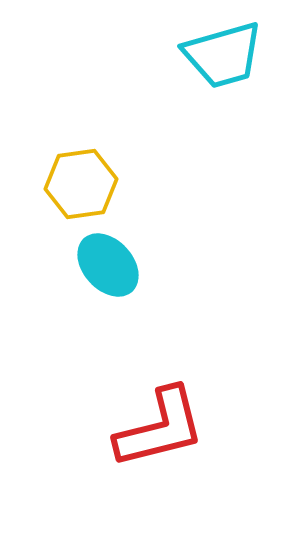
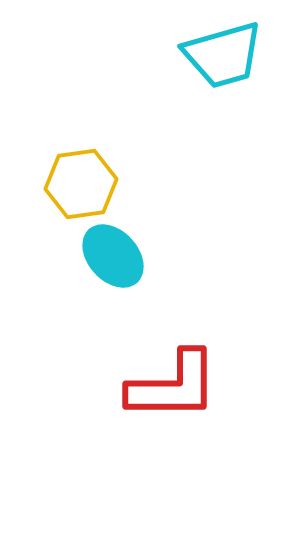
cyan ellipse: moved 5 px right, 9 px up
red L-shape: moved 13 px right, 42 px up; rotated 14 degrees clockwise
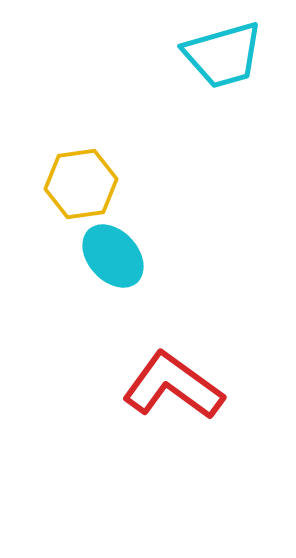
red L-shape: rotated 144 degrees counterclockwise
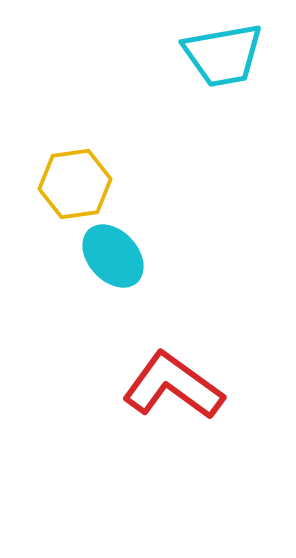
cyan trapezoid: rotated 6 degrees clockwise
yellow hexagon: moved 6 px left
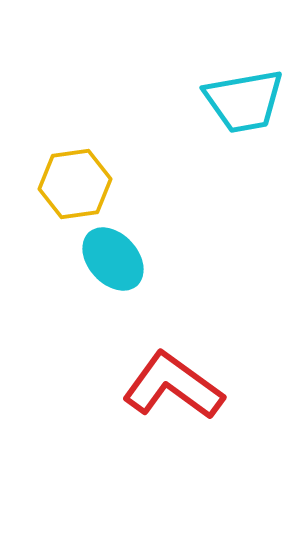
cyan trapezoid: moved 21 px right, 46 px down
cyan ellipse: moved 3 px down
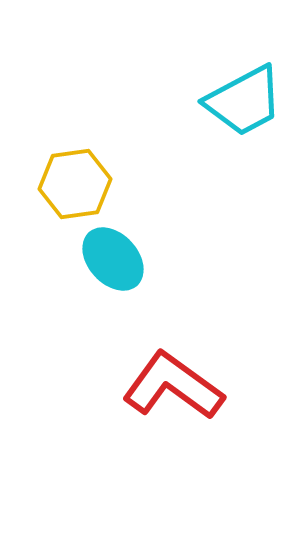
cyan trapezoid: rotated 18 degrees counterclockwise
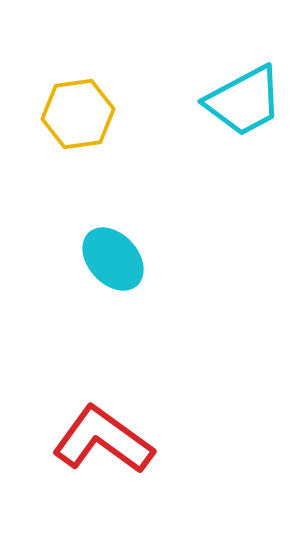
yellow hexagon: moved 3 px right, 70 px up
red L-shape: moved 70 px left, 54 px down
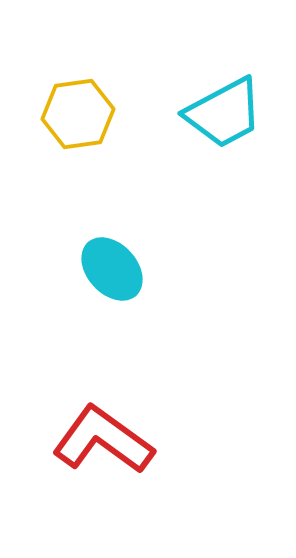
cyan trapezoid: moved 20 px left, 12 px down
cyan ellipse: moved 1 px left, 10 px down
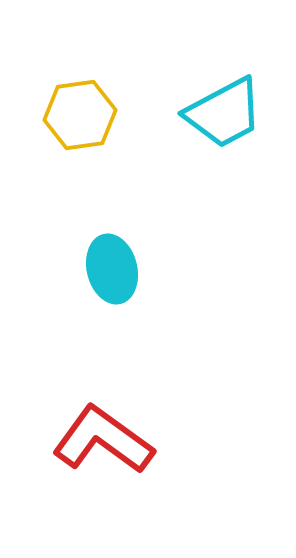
yellow hexagon: moved 2 px right, 1 px down
cyan ellipse: rotated 28 degrees clockwise
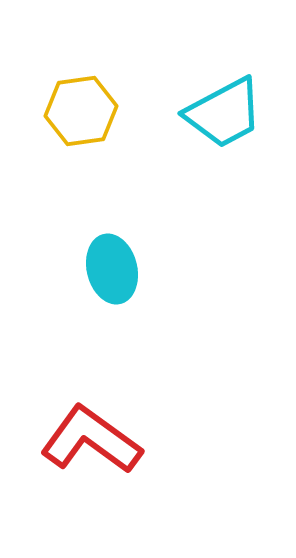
yellow hexagon: moved 1 px right, 4 px up
red L-shape: moved 12 px left
